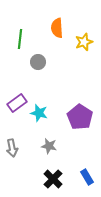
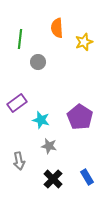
cyan star: moved 2 px right, 7 px down
gray arrow: moved 7 px right, 13 px down
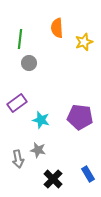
gray circle: moved 9 px left, 1 px down
purple pentagon: rotated 25 degrees counterclockwise
gray star: moved 11 px left, 4 px down
gray arrow: moved 1 px left, 2 px up
blue rectangle: moved 1 px right, 3 px up
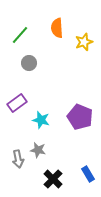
green line: moved 4 px up; rotated 36 degrees clockwise
purple pentagon: rotated 15 degrees clockwise
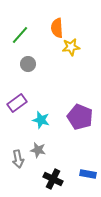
yellow star: moved 13 px left, 5 px down; rotated 12 degrees clockwise
gray circle: moved 1 px left, 1 px down
blue rectangle: rotated 49 degrees counterclockwise
black cross: rotated 18 degrees counterclockwise
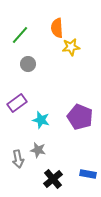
black cross: rotated 24 degrees clockwise
